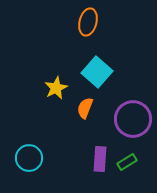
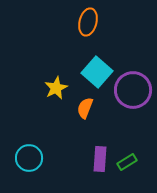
purple circle: moved 29 px up
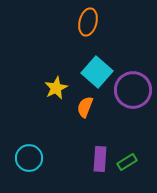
orange semicircle: moved 1 px up
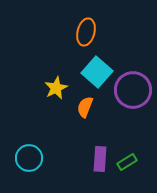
orange ellipse: moved 2 px left, 10 px down
